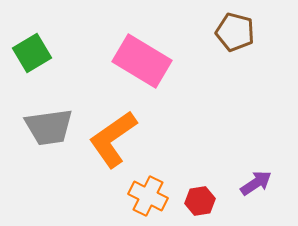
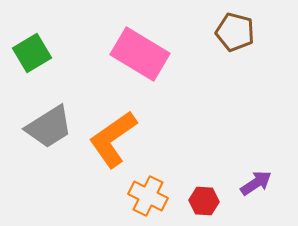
pink rectangle: moved 2 px left, 7 px up
gray trapezoid: rotated 24 degrees counterclockwise
red hexagon: moved 4 px right; rotated 12 degrees clockwise
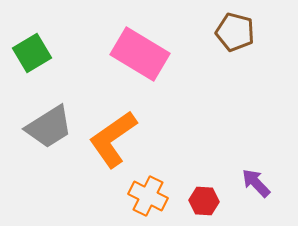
purple arrow: rotated 100 degrees counterclockwise
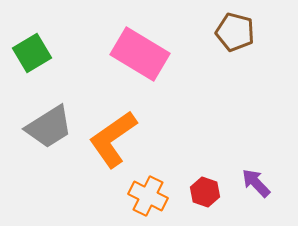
red hexagon: moved 1 px right, 9 px up; rotated 16 degrees clockwise
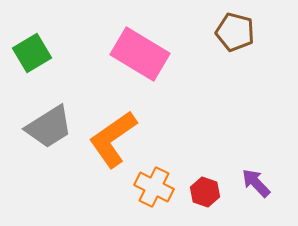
orange cross: moved 6 px right, 9 px up
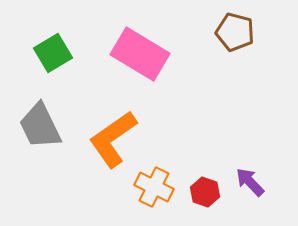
green square: moved 21 px right
gray trapezoid: moved 9 px left, 1 px up; rotated 96 degrees clockwise
purple arrow: moved 6 px left, 1 px up
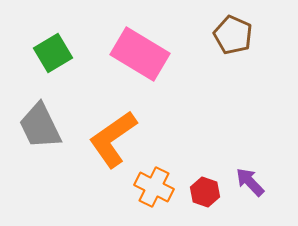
brown pentagon: moved 2 px left, 3 px down; rotated 9 degrees clockwise
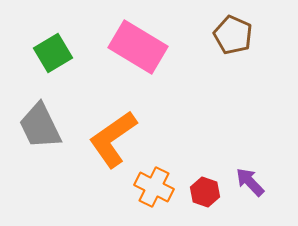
pink rectangle: moved 2 px left, 7 px up
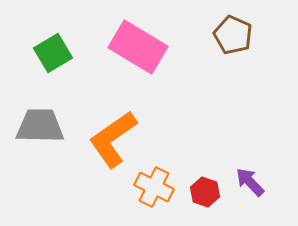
gray trapezoid: rotated 117 degrees clockwise
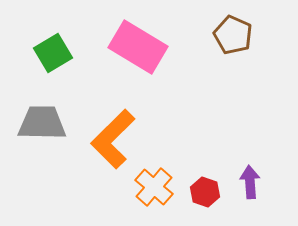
gray trapezoid: moved 2 px right, 3 px up
orange L-shape: rotated 10 degrees counterclockwise
purple arrow: rotated 40 degrees clockwise
orange cross: rotated 15 degrees clockwise
